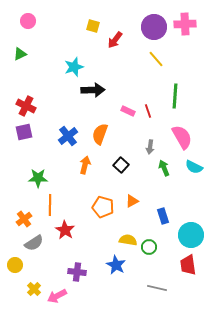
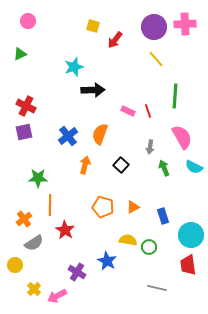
orange triangle: moved 1 px right, 6 px down
blue star: moved 9 px left, 4 px up
purple cross: rotated 24 degrees clockwise
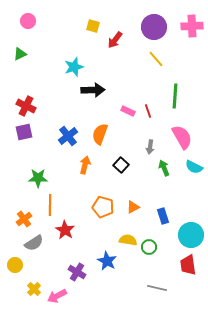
pink cross: moved 7 px right, 2 px down
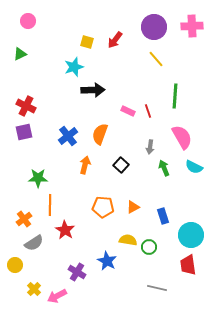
yellow square: moved 6 px left, 16 px down
orange pentagon: rotated 10 degrees counterclockwise
